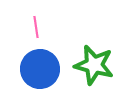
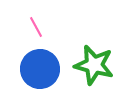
pink line: rotated 20 degrees counterclockwise
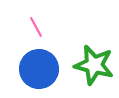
blue circle: moved 1 px left
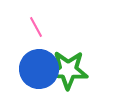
green star: moved 26 px left, 5 px down; rotated 12 degrees counterclockwise
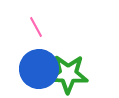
green star: moved 4 px down
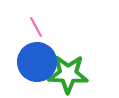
blue circle: moved 2 px left, 7 px up
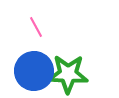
blue circle: moved 3 px left, 9 px down
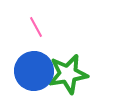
green star: rotated 12 degrees counterclockwise
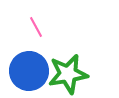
blue circle: moved 5 px left
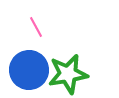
blue circle: moved 1 px up
